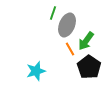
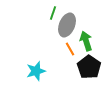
green arrow: rotated 126 degrees clockwise
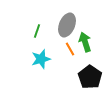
green line: moved 16 px left, 18 px down
green arrow: moved 1 px left, 1 px down
black pentagon: moved 1 px right, 10 px down
cyan star: moved 5 px right, 12 px up
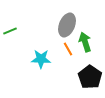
green line: moved 27 px left; rotated 48 degrees clockwise
orange line: moved 2 px left
cyan star: rotated 18 degrees clockwise
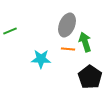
orange line: rotated 56 degrees counterclockwise
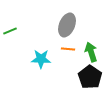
green arrow: moved 6 px right, 10 px down
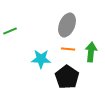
green arrow: rotated 24 degrees clockwise
black pentagon: moved 23 px left
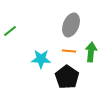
gray ellipse: moved 4 px right
green line: rotated 16 degrees counterclockwise
orange line: moved 1 px right, 2 px down
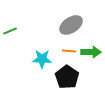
gray ellipse: rotated 35 degrees clockwise
green line: rotated 16 degrees clockwise
green arrow: rotated 84 degrees clockwise
cyan star: moved 1 px right
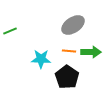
gray ellipse: moved 2 px right
cyan star: moved 1 px left
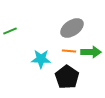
gray ellipse: moved 1 px left, 3 px down
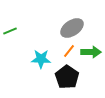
orange line: rotated 56 degrees counterclockwise
